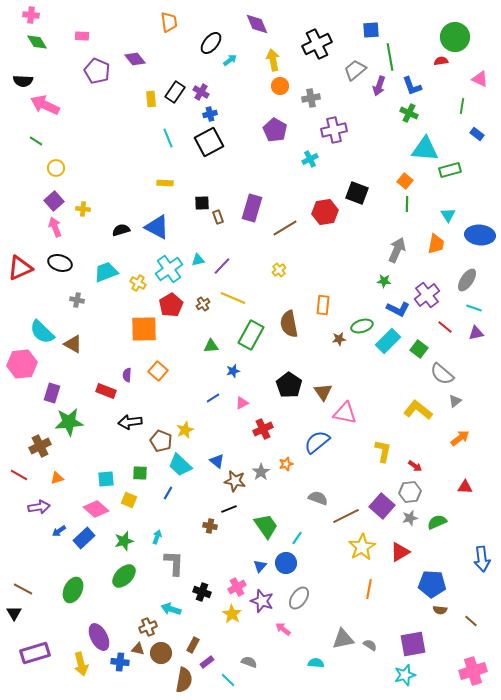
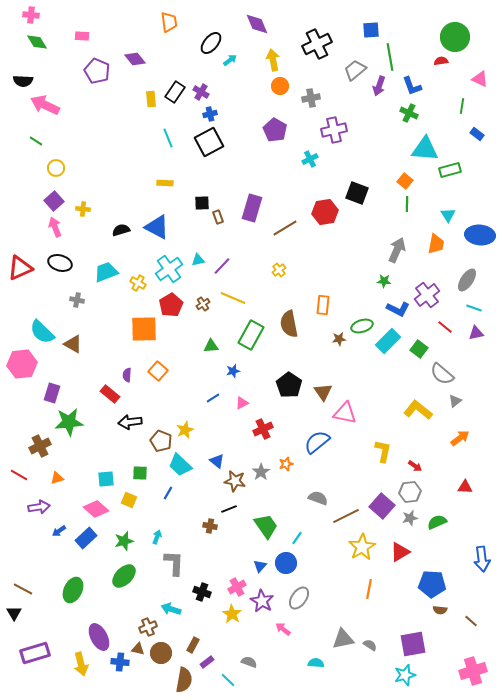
red rectangle at (106, 391): moved 4 px right, 3 px down; rotated 18 degrees clockwise
blue rectangle at (84, 538): moved 2 px right
purple star at (262, 601): rotated 10 degrees clockwise
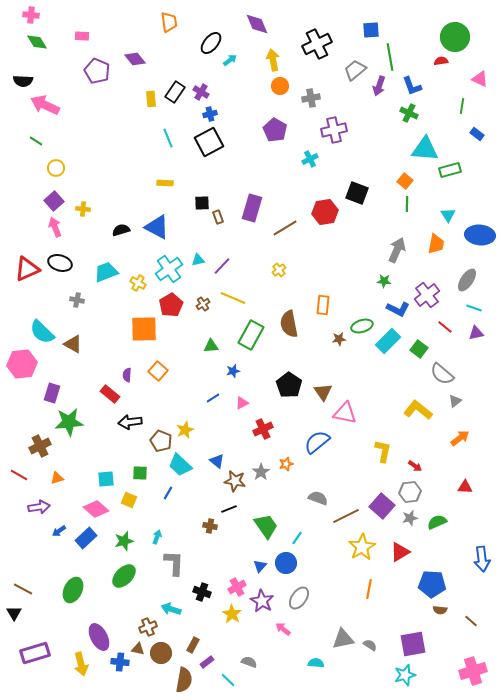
red triangle at (20, 268): moved 7 px right, 1 px down
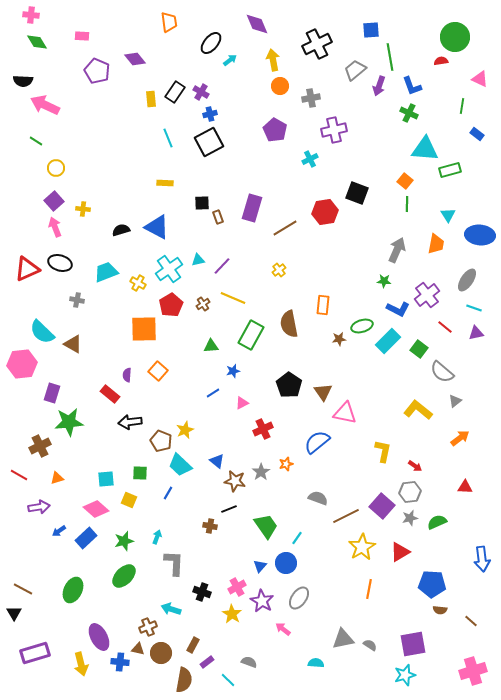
gray semicircle at (442, 374): moved 2 px up
blue line at (213, 398): moved 5 px up
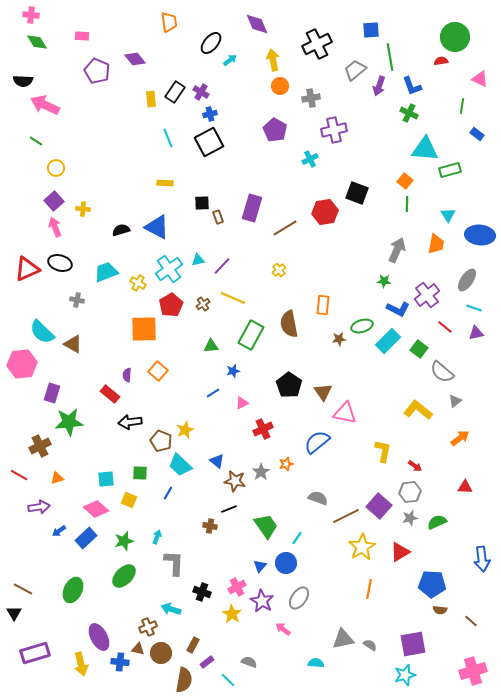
purple square at (382, 506): moved 3 px left
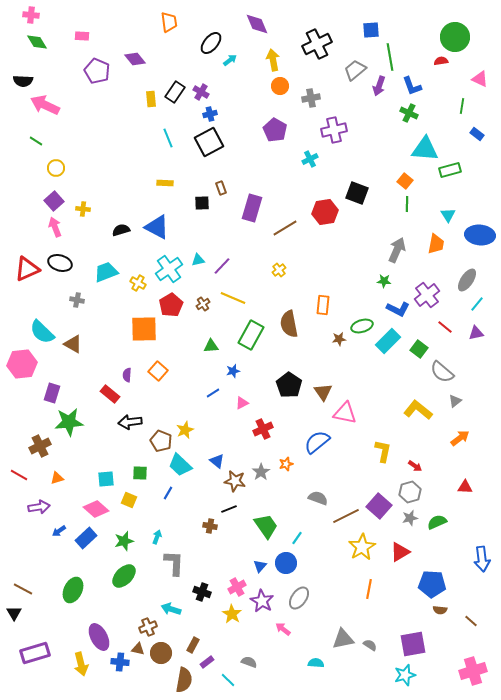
brown rectangle at (218, 217): moved 3 px right, 29 px up
cyan line at (474, 308): moved 3 px right, 4 px up; rotated 70 degrees counterclockwise
gray hexagon at (410, 492): rotated 10 degrees counterclockwise
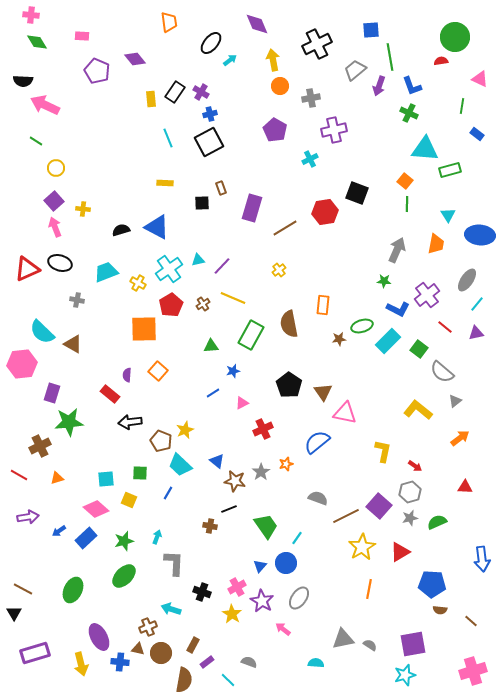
purple arrow at (39, 507): moved 11 px left, 10 px down
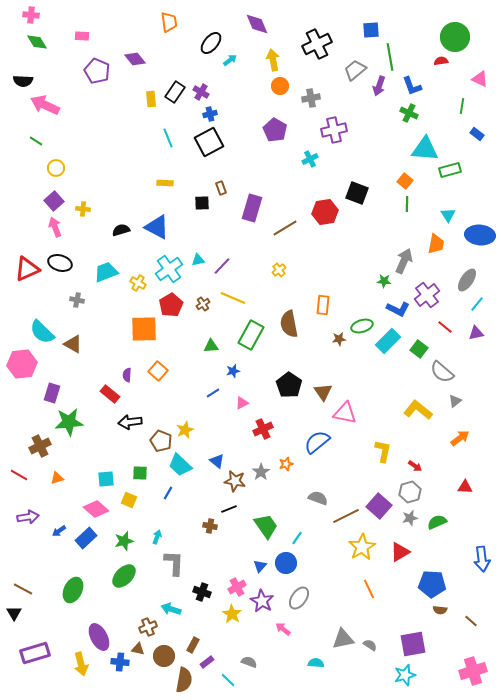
gray arrow at (397, 250): moved 7 px right, 11 px down
orange line at (369, 589): rotated 36 degrees counterclockwise
brown circle at (161, 653): moved 3 px right, 3 px down
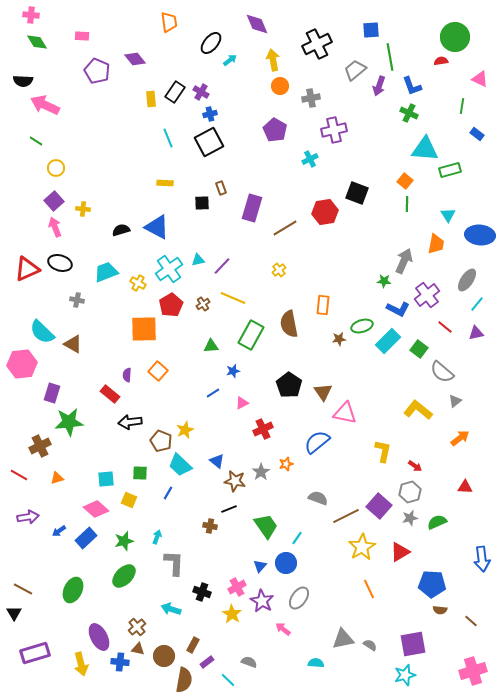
brown cross at (148, 627): moved 11 px left; rotated 18 degrees counterclockwise
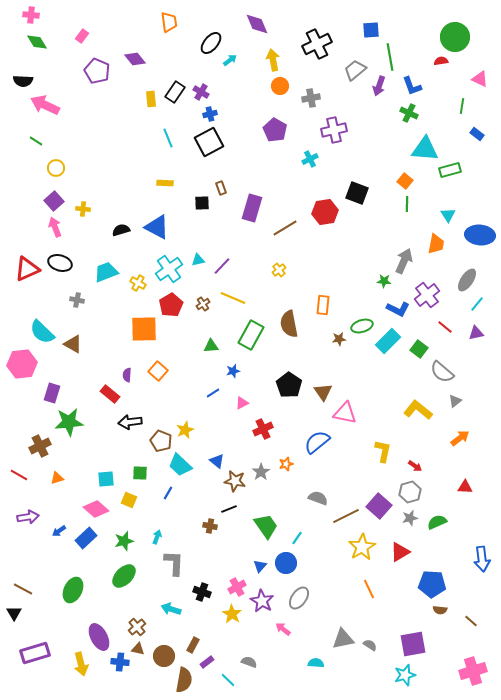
pink rectangle at (82, 36): rotated 56 degrees counterclockwise
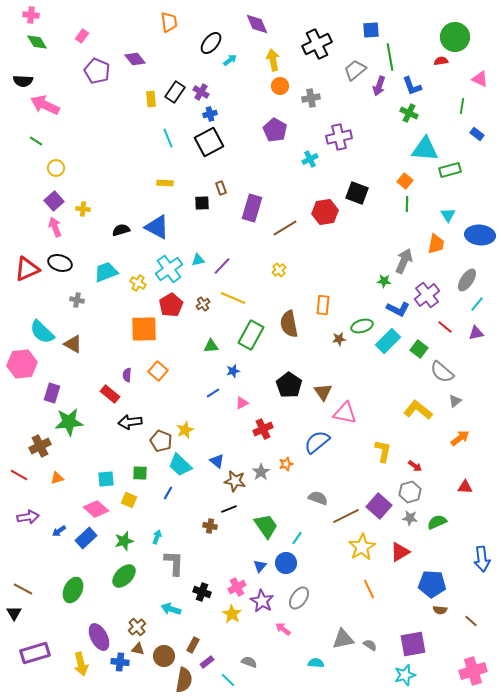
purple cross at (334, 130): moved 5 px right, 7 px down
gray star at (410, 518): rotated 21 degrees clockwise
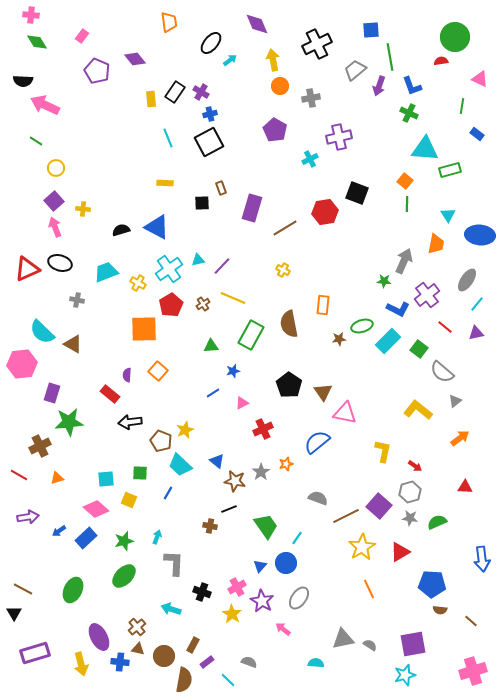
yellow cross at (279, 270): moved 4 px right; rotated 24 degrees counterclockwise
